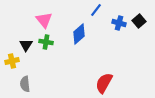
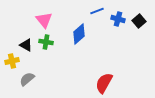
blue line: moved 1 px right, 1 px down; rotated 32 degrees clockwise
blue cross: moved 1 px left, 4 px up
black triangle: rotated 32 degrees counterclockwise
gray semicircle: moved 2 px right, 5 px up; rotated 56 degrees clockwise
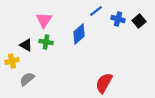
blue line: moved 1 px left; rotated 16 degrees counterclockwise
pink triangle: rotated 12 degrees clockwise
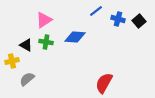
pink triangle: rotated 24 degrees clockwise
blue diamond: moved 4 px left, 3 px down; rotated 45 degrees clockwise
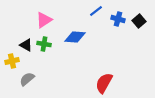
green cross: moved 2 px left, 2 px down
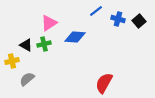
pink triangle: moved 5 px right, 3 px down
green cross: rotated 24 degrees counterclockwise
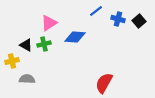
gray semicircle: rotated 42 degrees clockwise
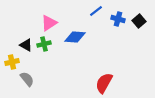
yellow cross: moved 1 px down
gray semicircle: rotated 49 degrees clockwise
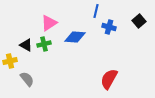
blue line: rotated 40 degrees counterclockwise
blue cross: moved 9 px left, 8 px down
yellow cross: moved 2 px left, 1 px up
red semicircle: moved 5 px right, 4 px up
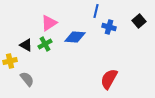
green cross: moved 1 px right; rotated 16 degrees counterclockwise
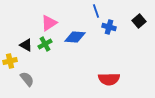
blue line: rotated 32 degrees counterclockwise
red semicircle: rotated 120 degrees counterclockwise
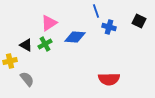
black square: rotated 24 degrees counterclockwise
